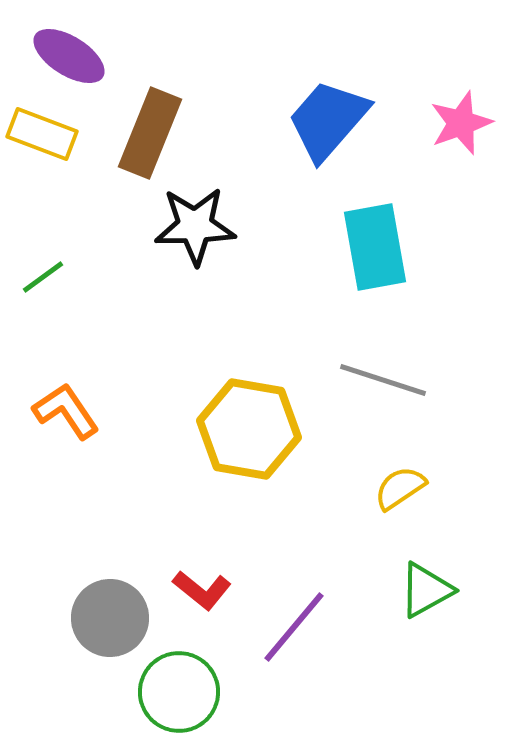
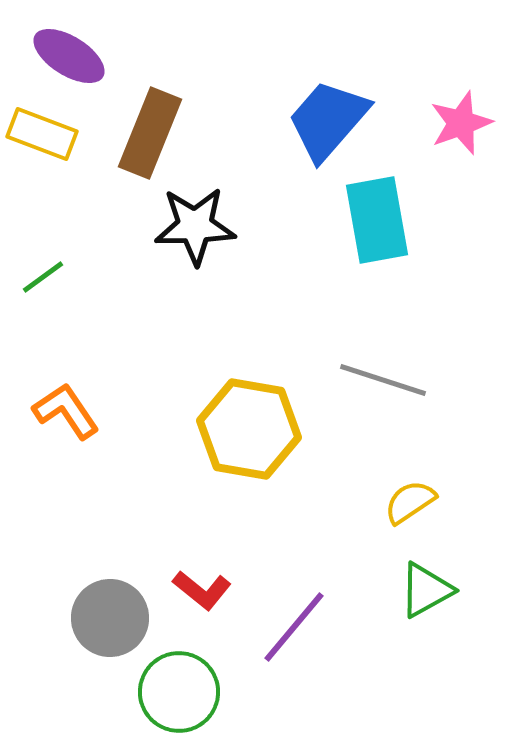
cyan rectangle: moved 2 px right, 27 px up
yellow semicircle: moved 10 px right, 14 px down
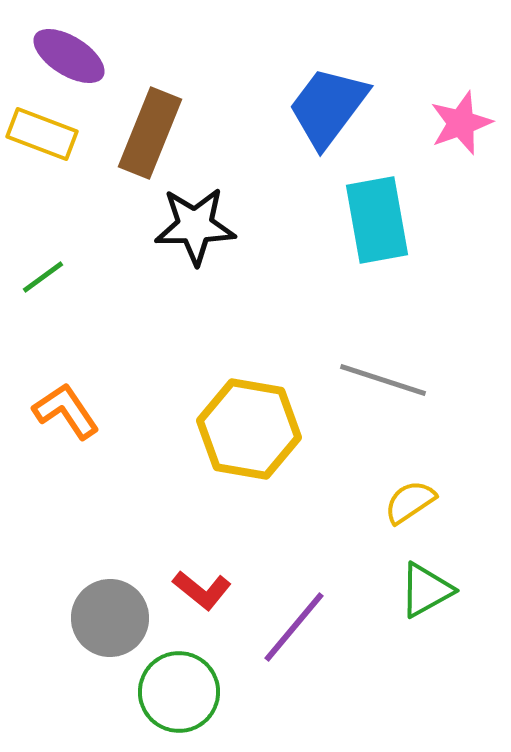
blue trapezoid: moved 13 px up; rotated 4 degrees counterclockwise
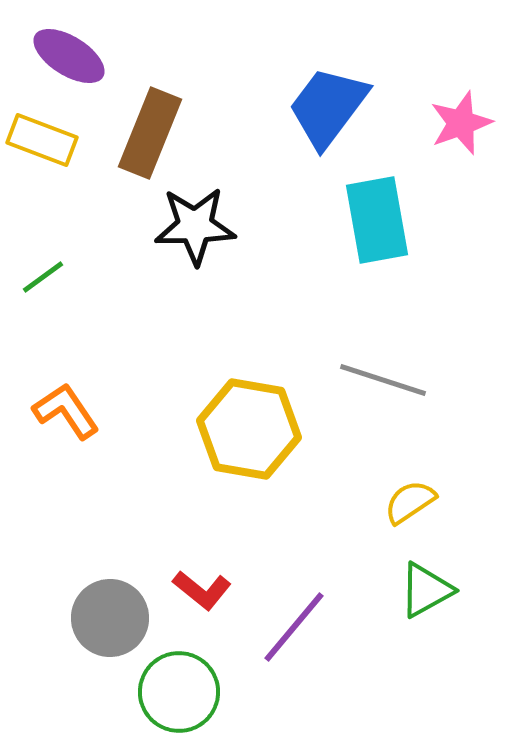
yellow rectangle: moved 6 px down
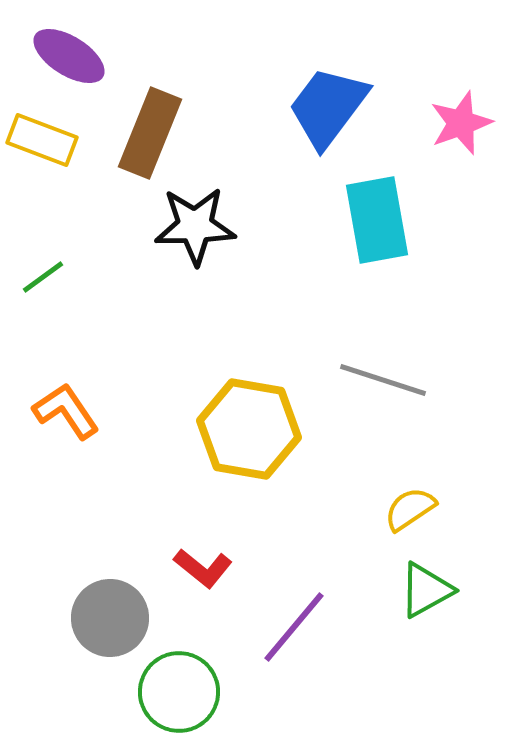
yellow semicircle: moved 7 px down
red L-shape: moved 1 px right, 22 px up
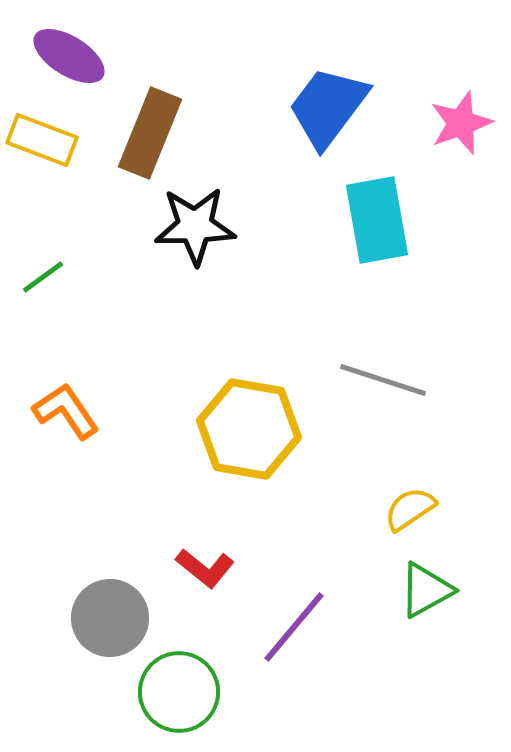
red L-shape: moved 2 px right
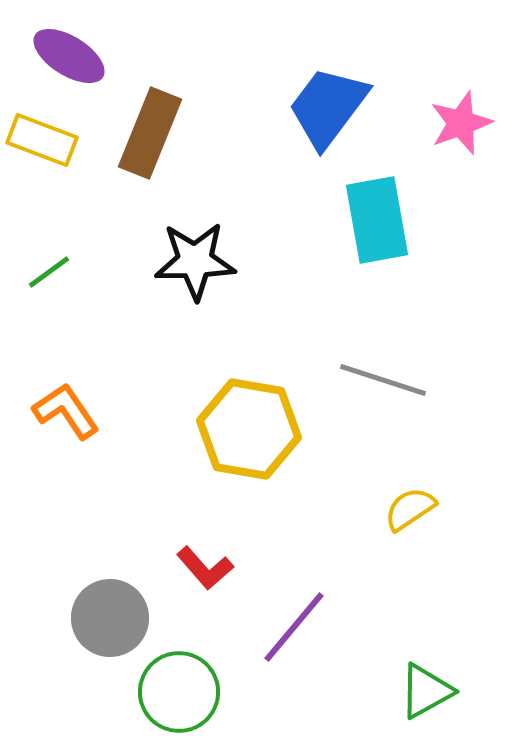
black star: moved 35 px down
green line: moved 6 px right, 5 px up
red L-shape: rotated 10 degrees clockwise
green triangle: moved 101 px down
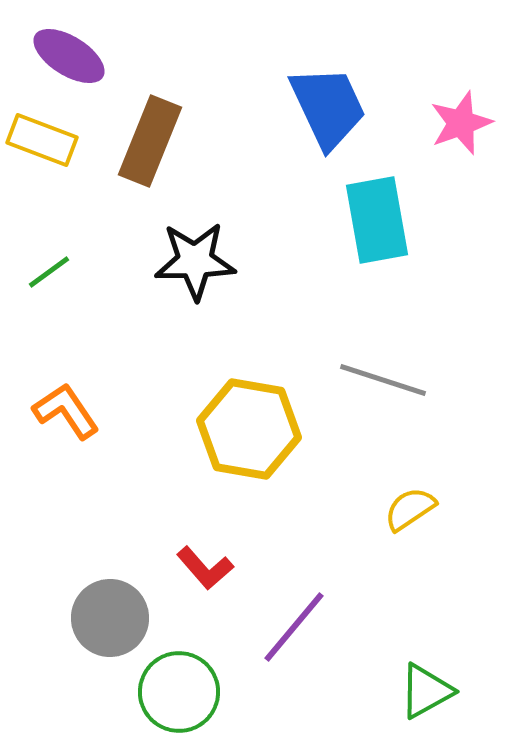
blue trapezoid: rotated 118 degrees clockwise
brown rectangle: moved 8 px down
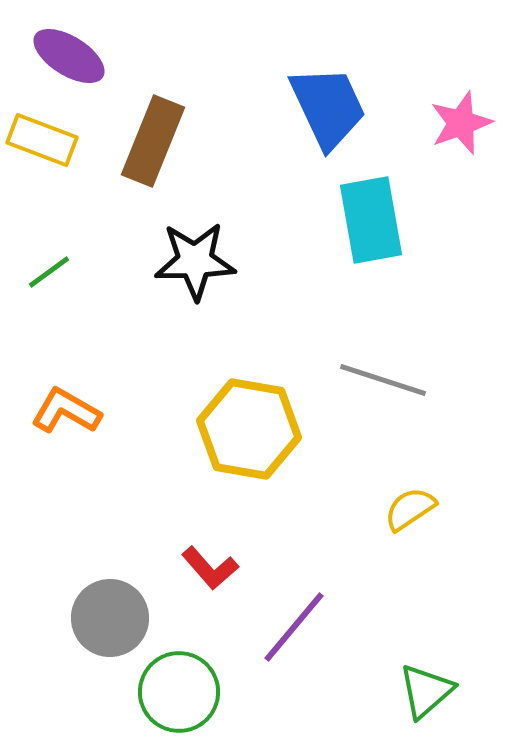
brown rectangle: moved 3 px right
cyan rectangle: moved 6 px left
orange L-shape: rotated 26 degrees counterclockwise
red L-shape: moved 5 px right
green triangle: rotated 12 degrees counterclockwise
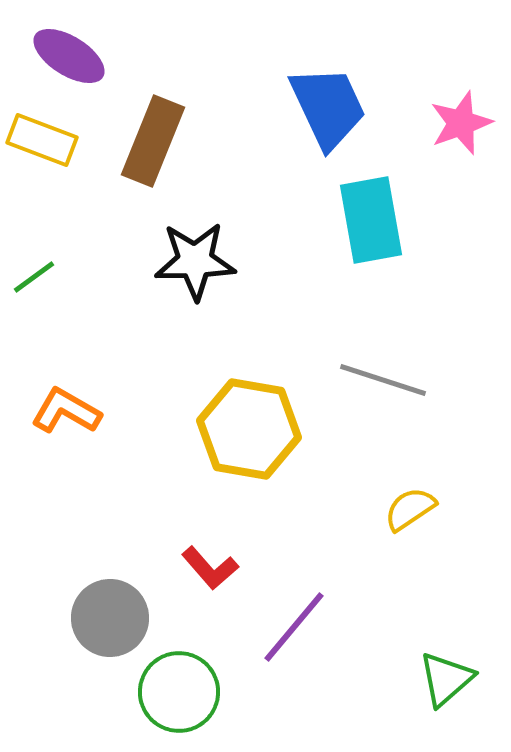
green line: moved 15 px left, 5 px down
green triangle: moved 20 px right, 12 px up
